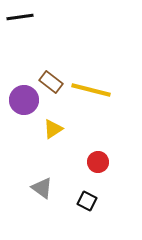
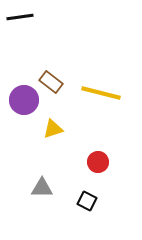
yellow line: moved 10 px right, 3 px down
yellow triangle: rotated 15 degrees clockwise
gray triangle: rotated 35 degrees counterclockwise
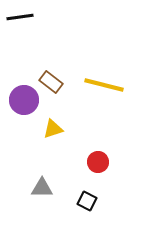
yellow line: moved 3 px right, 8 px up
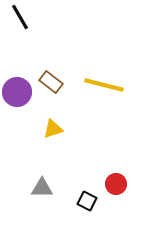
black line: rotated 68 degrees clockwise
purple circle: moved 7 px left, 8 px up
red circle: moved 18 px right, 22 px down
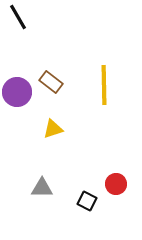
black line: moved 2 px left
yellow line: rotated 75 degrees clockwise
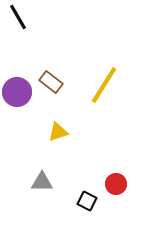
yellow line: rotated 33 degrees clockwise
yellow triangle: moved 5 px right, 3 px down
gray triangle: moved 6 px up
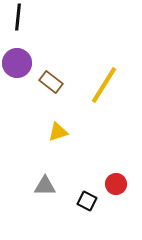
black line: rotated 36 degrees clockwise
purple circle: moved 29 px up
gray triangle: moved 3 px right, 4 px down
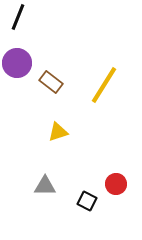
black line: rotated 16 degrees clockwise
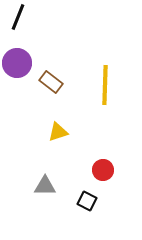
yellow line: moved 1 px right; rotated 30 degrees counterclockwise
red circle: moved 13 px left, 14 px up
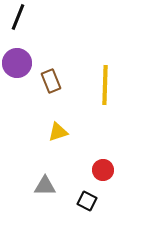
brown rectangle: moved 1 px up; rotated 30 degrees clockwise
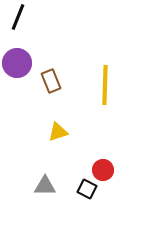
black square: moved 12 px up
